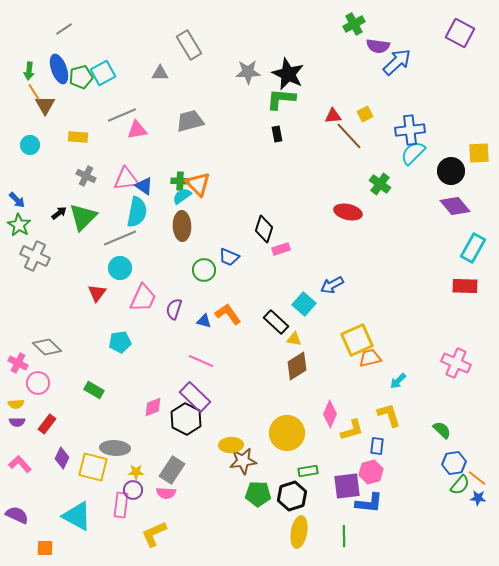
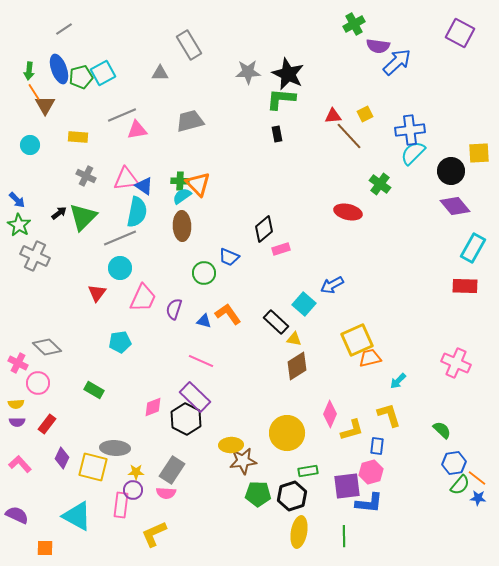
black diamond at (264, 229): rotated 32 degrees clockwise
green circle at (204, 270): moved 3 px down
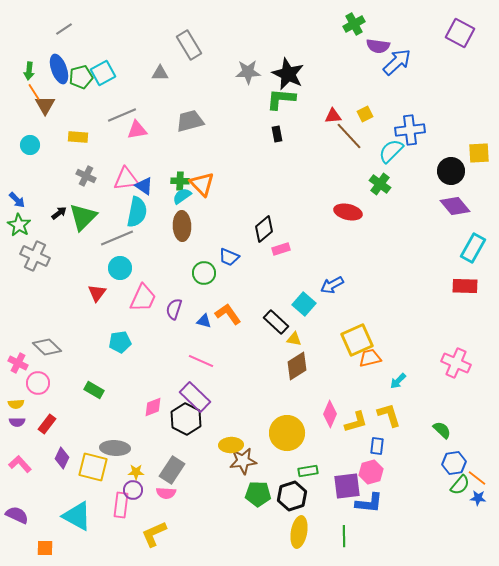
cyan semicircle at (413, 153): moved 22 px left, 2 px up
orange triangle at (198, 184): moved 4 px right
gray line at (120, 238): moved 3 px left
yellow L-shape at (352, 430): moved 4 px right, 8 px up
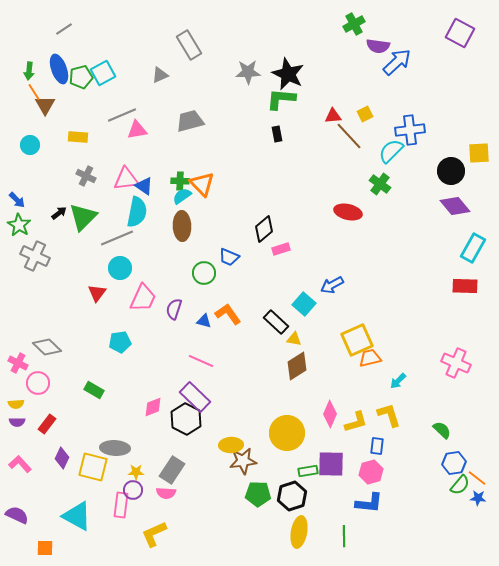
gray triangle at (160, 73): moved 2 px down; rotated 24 degrees counterclockwise
purple square at (347, 486): moved 16 px left, 22 px up; rotated 8 degrees clockwise
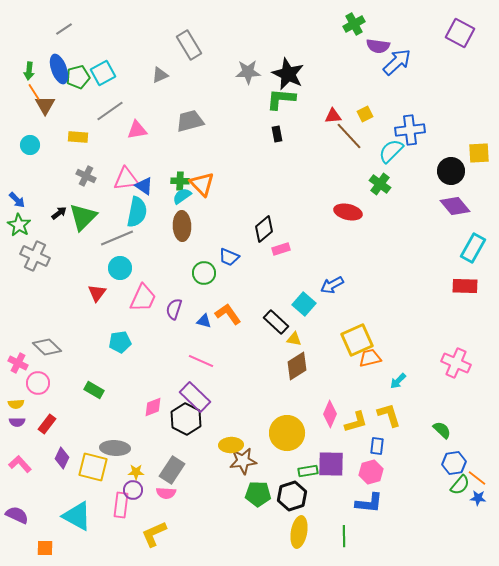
green pentagon at (81, 77): moved 3 px left
gray line at (122, 115): moved 12 px left, 4 px up; rotated 12 degrees counterclockwise
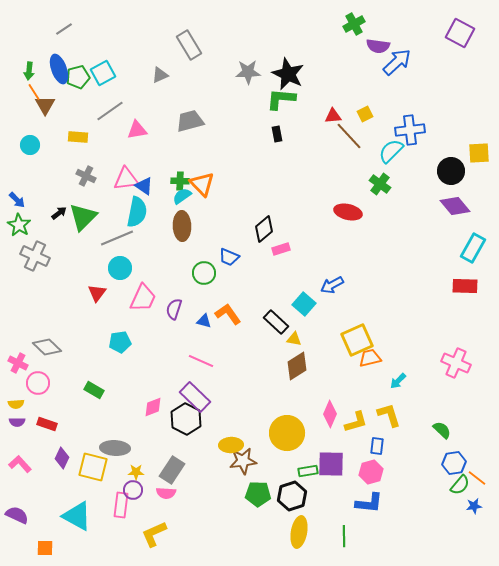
red rectangle at (47, 424): rotated 72 degrees clockwise
blue star at (478, 498): moved 4 px left, 8 px down; rotated 14 degrees counterclockwise
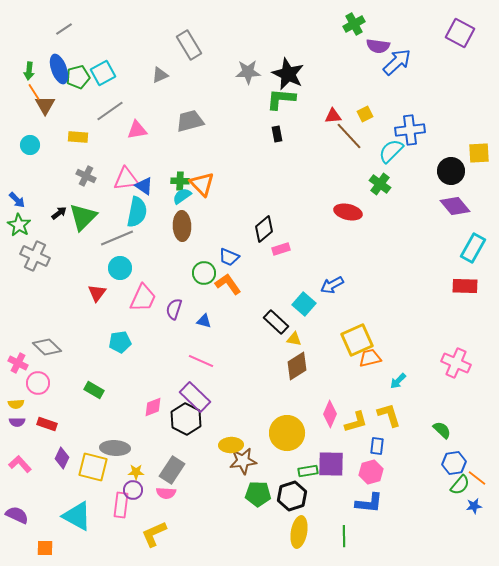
orange L-shape at (228, 314): moved 30 px up
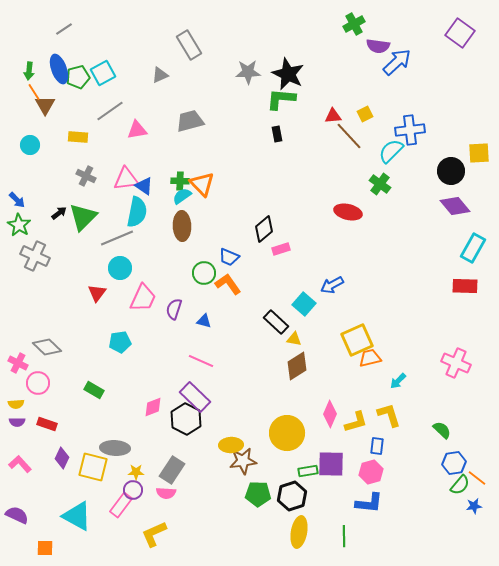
purple square at (460, 33): rotated 8 degrees clockwise
pink rectangle at (121, 505): rotated 30 degrees clockwise
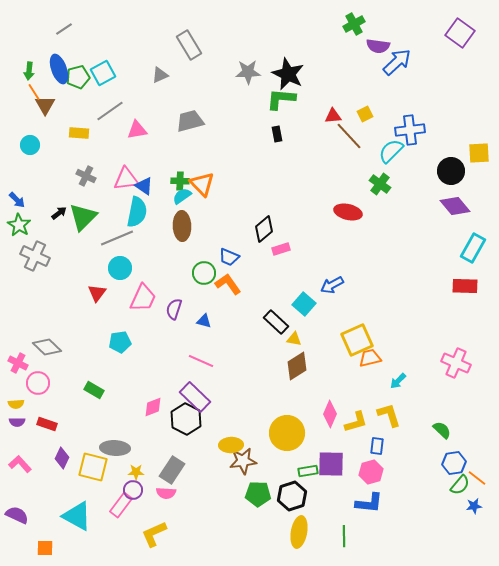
yellow rectangle at (78, 137): moved 1 px right, 4 px up
